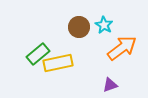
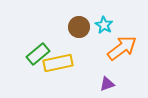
purple triangle: moved 3 px left, 1 px up
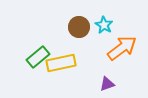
green rectangle: moved 3 px down
yellow rectangle: moved 3 px right
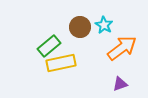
brown circle: moved 1 px right
green rectangle: moved 11 px right, 11 px up
purple triangle: moved 13 px right
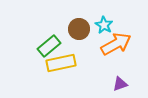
brown circle: moved 1 px left, 2 px down
orange arrow: moved 6 px left, 4 px up; rotated 8 degrees clockwise
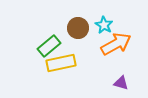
brown circle: moved 1 px left, 1 px up
purple triangle: moved 1 px right, 1 px up; rotated 35 degrees clockwise
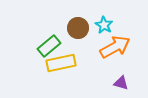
orange arrow: moved 1 px left, 3 px down
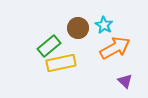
orange arrow: moved 1 px down
purple triangle: moved 4 px right, 2 px up; rotated 28 degrees clockwise
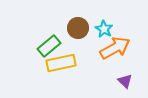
cyan star: moved 4 px down
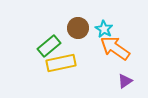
orange arrow: rotated 116 degrees counterclockwise
purple triangle: rotated 42 degrees clockwise
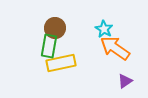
brown circle: moved 23 px left
green rectangle: rotated 40 degrees counterclockwise
